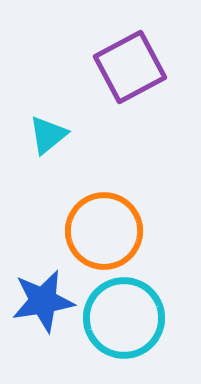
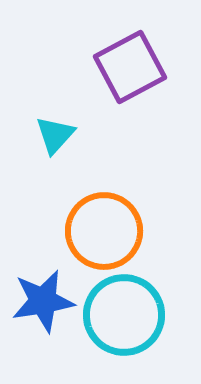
cyan triangle: moved 7 px right; rotated 9 degrees counterclockwise
cyan circle: moved 3 px up
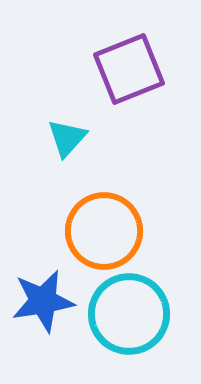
purple square: moved 1 px left, 2 px down; rotated 6 degrees clockwise
cyan triangle: moved 12 px right, 3 px down
cyan circle: moved 5 px right, 1 px up
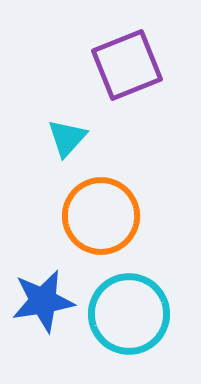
purple square: moved 2 px left, 4 px up
orange circle: moved 3 px left, 15 px up
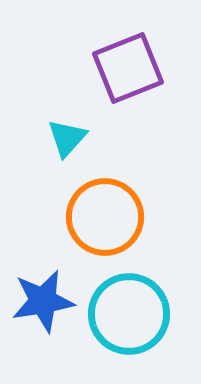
purple square: moved 1 px right, 3 px down
orange circle: moved 4 px right, 1 px down
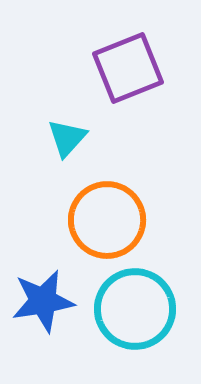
orange circle: moved 2 px right, 3 px down
cyan circle: moved 6 px right, 5 px up
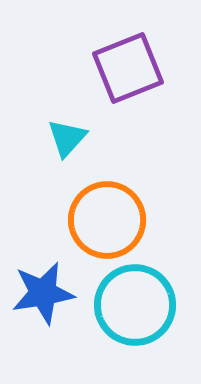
blue star: moved 8 px up
cyan circle: moved 4 px up
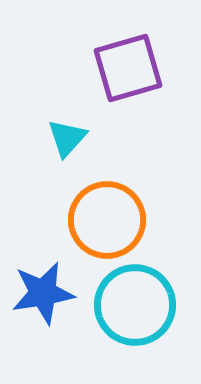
purple square: rotated 6 degrees clockwise
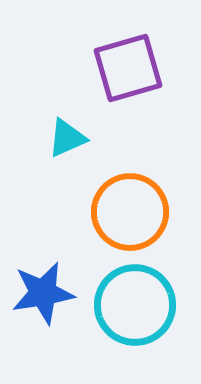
cyan triangle: rotated 24 degrees clockwise
orange circle: moved 23 px right, 8 px up
